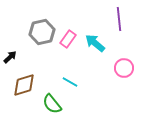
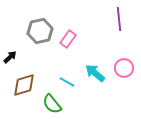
gray hexagon: moved 2 px left, 1 px up
cyan arrow: moved 30 px down
cyan line: moved 3 px left
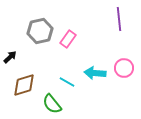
cyan arrow: rotated 35 degrees counterclockwise
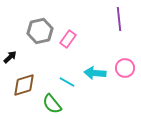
pink circle: moved 1 px right
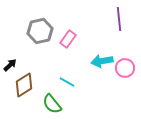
black arrow: moved 8 px down
cyan arrow: moved 7 px right, 12 px up; rotated 15 degrees counterclockwise
brown diamond: rotated 15 degrees counterclockwise
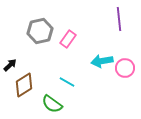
green semicircle: rotated 15 degrees counterclockwise
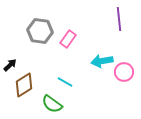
gray hexagon: rotated 20 degrees clockwise
pink circle: moved 1 px left, 4 px down
cyan line: moved 2 px left
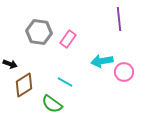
gray hexagon: moved 1 px left, 1 px down
black arrow: moved 1 px up; rotated 64 degrees clockwise
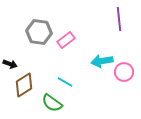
pink rectangle: moved 2 px left, 1 px down; rotated 18 degrees clockwise
green semicircle: moved 1 px up
